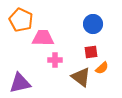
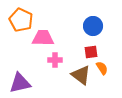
blue circle: moved 2 px down
orange semicircle: rotated 80 degrees counterclockwise
brown triangle: moved 2 px up
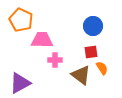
pink trapezoid: moved 1 px left, 2 px down
purple triangle: rotated 15 degrees counterclockwise
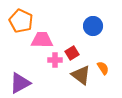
orange pentagon: moved 1 px down
red square: moved 19 px left, 1 px down; rotated 24 degrees counterclockwise
orange semicircle: moved 1 px right
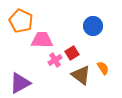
pink cross: rotated 32 degrees counterclockwise
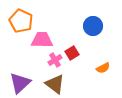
orange semicircle: rotated 96 degrees clockwise
brown triangle: moved 26 px left, 9 px down
purple triangle: rotated 15 degrees counterclockwise
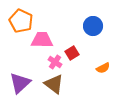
pink cross: moved 2 px down; rotated 24 degrees counterclockwise
brown triangle: moved 1 px left
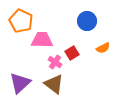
blue circle: moved 6 px left, 5 px up
orange semicircle: moved 20 px up
